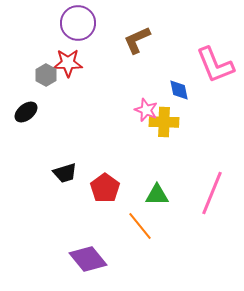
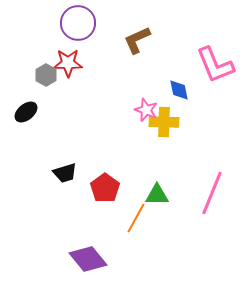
orange line: moved 4 px left, 8 px up; rotated 68 degrees clockwise
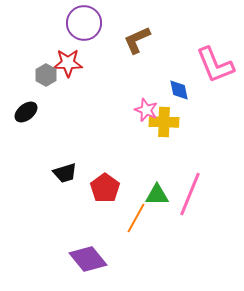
purple circle: moved 6 px right
pink line: moved 22 px left, 1 px down
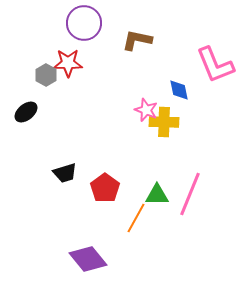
brown L-shape: rotated 36 degrees clockwise
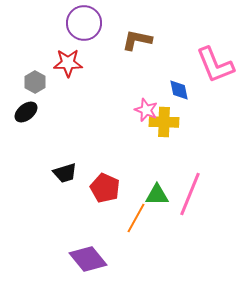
gray hexagon: moved 11 px left, 7 px down
red pentagon: rotated 12 degrees counterclockwise
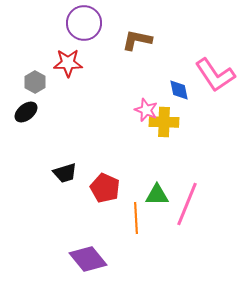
pink L-shape: moved 10 px down; rotated 12 degrees counterclockwise
pink line: moved 3 px left, 10 px down
orange line: rotated 32 degrees counterclockwise
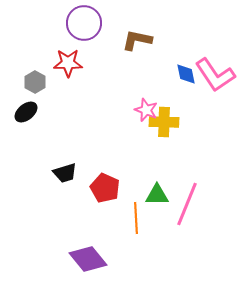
blue diamond: moved 7 px right, 16 px up
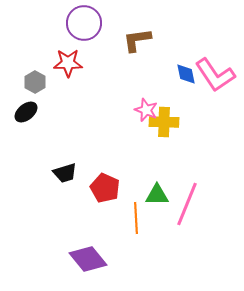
brown L-shape: rotated 20 degrees counterclockwise
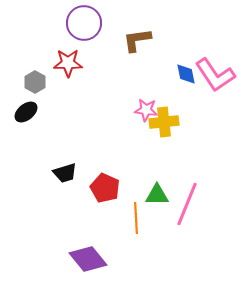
pink star: rotated 15 degrees counterclockwise
yellow cross: rotated 8 degrees counterclockwise
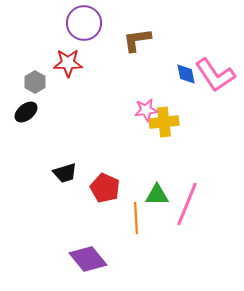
pink star: rotated 15 degrees counterclockwise
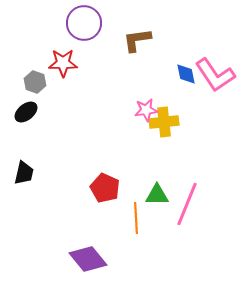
red star: moved 5 px left
gray hexagon: rotated 10 degrees counterclockwise
black trapezoid: moved 41 px left; rotated 60 degrees counterclockwise
